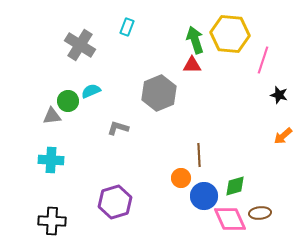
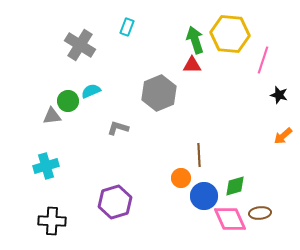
cyan cross: moved 5 px left, 6 px down; rotated 20 degrees counterclockwise
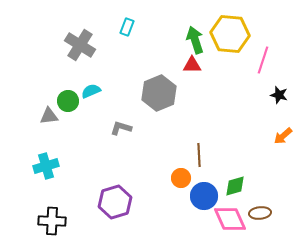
gray triangle: moved 3 px left
gray L-shape: moved 3 px right
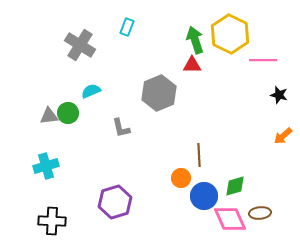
yellow hexagon: rotated 21 degrees clockwise
pink line: rotated 72 degrees clockwise
green circle: moved 12 px down
gray L-shape: rotated 120 degrees counterclockwise
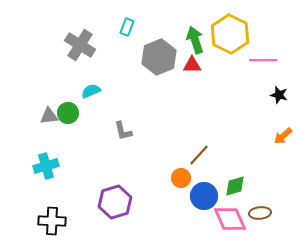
gray hexagon: moved 36 px up
gray L-shape: moved 2 px right, 3 px down
brown line: rotated 45 degrees clockwise
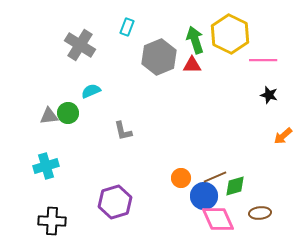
black star: moved 10 px left
brown line: moved 16 px right, 22 px down; rotated 25 degrees clockwise
pink diamond: moved 12 px left
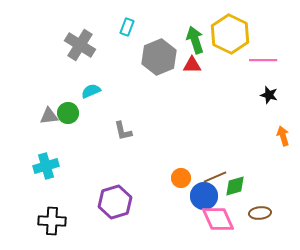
orange arrow: rotated 114 degrees clockwise
